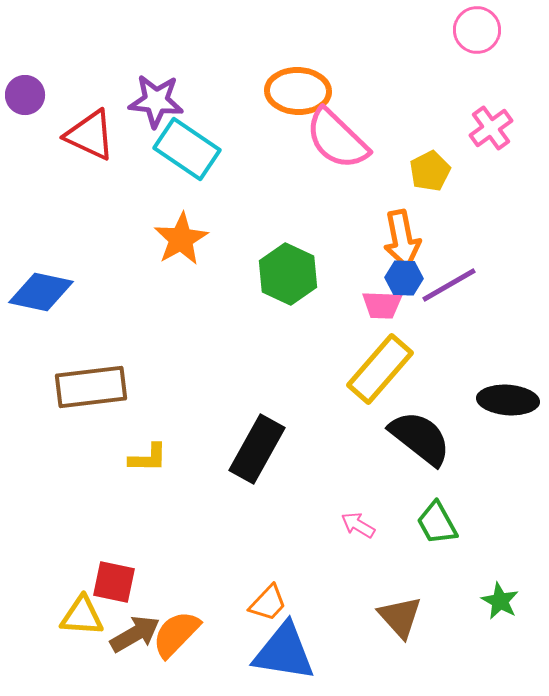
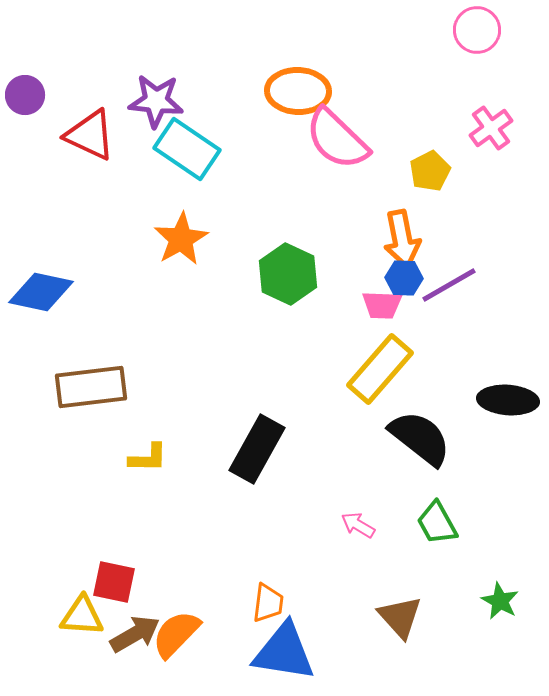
orange trapezoid: rotated 36 degrees counterclockwise
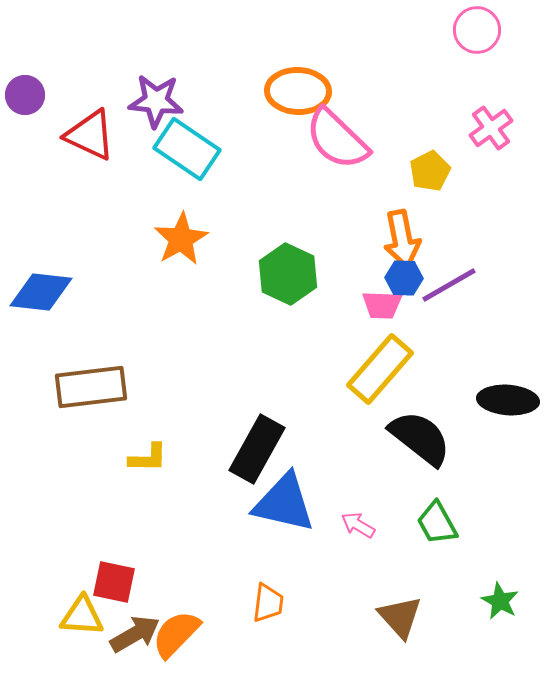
blue diamond: rotated 6 degrees counterclockwise
blue triangle: moved 149 px up; rotated 4 degrees clockwise
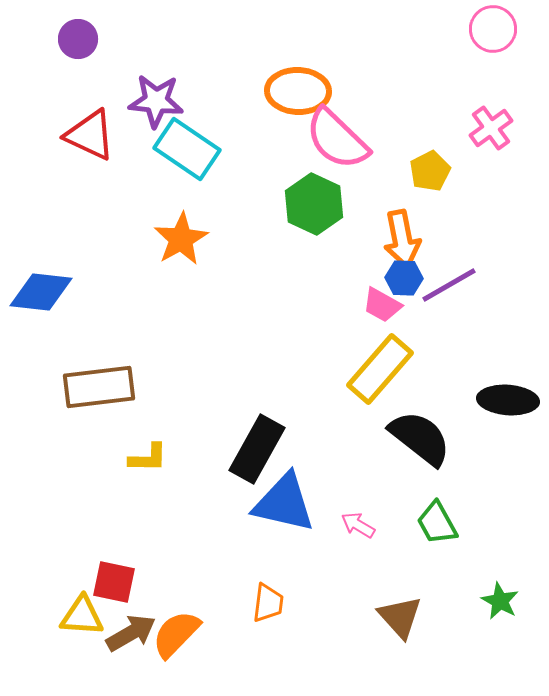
pink circle: moved 16 px right, 1 px up
purple circle: moved 53 px right, 56 px up
green hexagon: moved 26 px right, 70 px up
pink trapezoid: rotated 27 degrees clockwise
brown rectangle: moved 8 px right
brown arrow: moved 4 px left, 1 px up
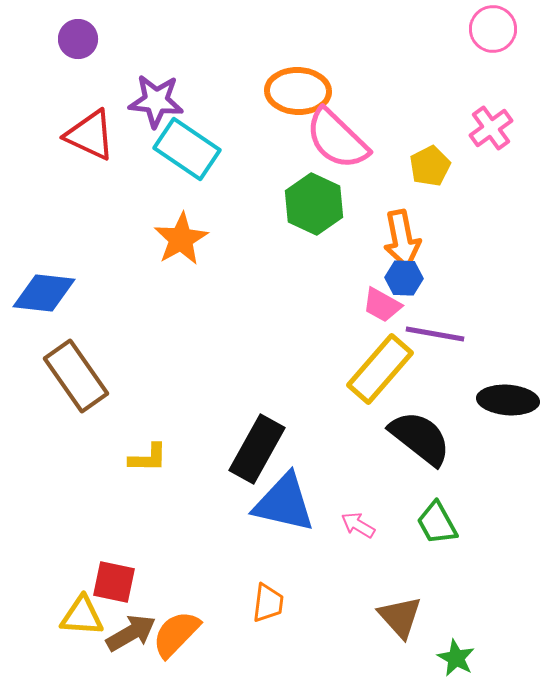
yellow pentagon: moved 5 px up
purple line: moved 14 px left, 49 px down; rotated 40 degrees clockwise
blue diamond: moved 3 px right, 1 px down
brown rectangle: moved 23 px left, 11 px up; rotated 62 degrees clockwise
green star: moved 44 px left, 57 px down
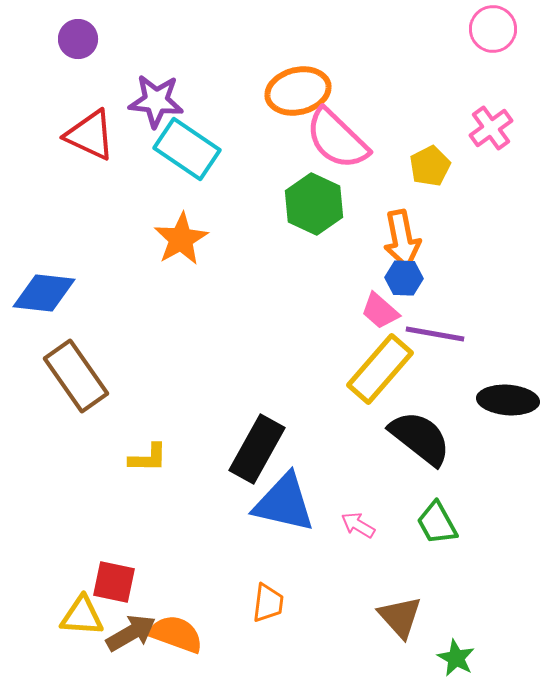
orange ellipse: rotated 16 degrees counterclockwise
pink trapezoid: moved 2 px left, 6 px down; rotated 12 degrees clockwise
orange semicircle: rotated 66 degrees clockwise
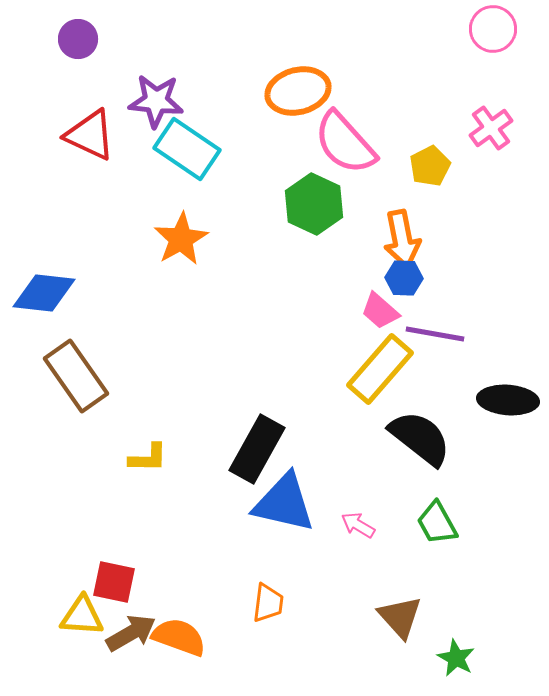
pink semicircle: moved 8 px right, 4 px down; rotated 4 degrees clockwise
orange semicircle: moved 3 px right, 3 px down
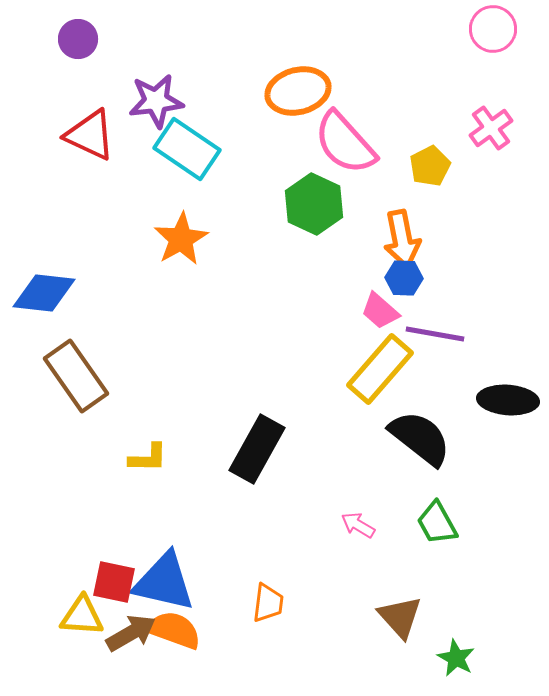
purple star: rotated 12 degrees counterclockwise
blue triangle: moved 120 px left, 79 px down
orange semicircle: moved 5 px left, 7 px up
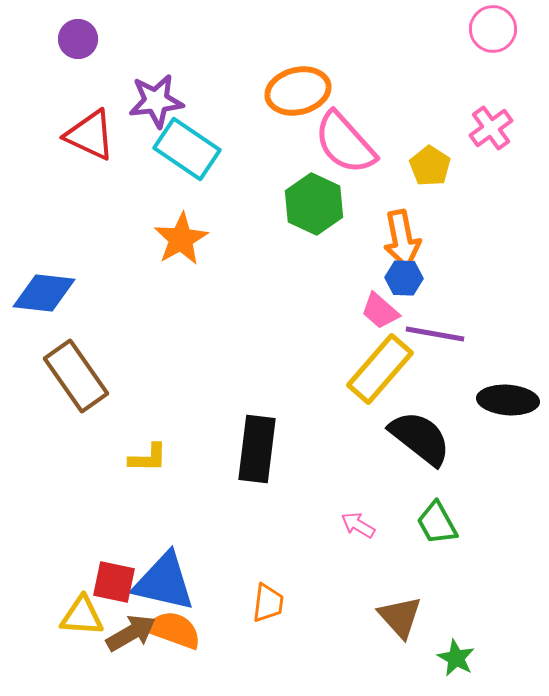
yellow pentagon: rotated 12 degrees counterclockwise
black rectangle: rotated 22 degrees counterclockwise
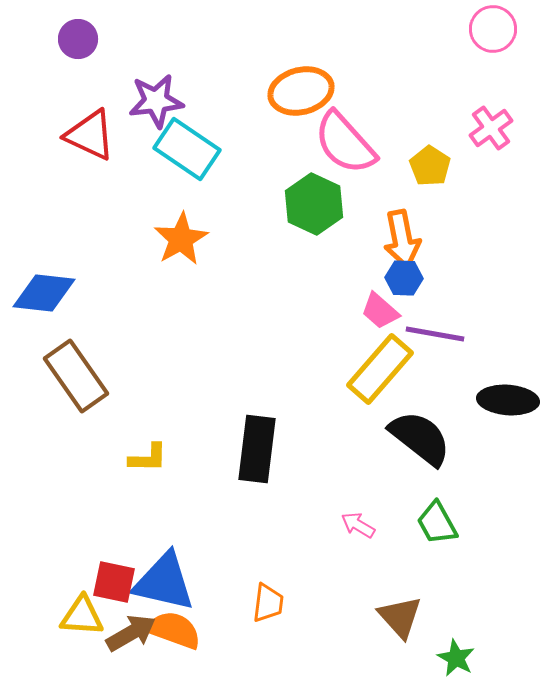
orange ellipse: moved 3 px right
